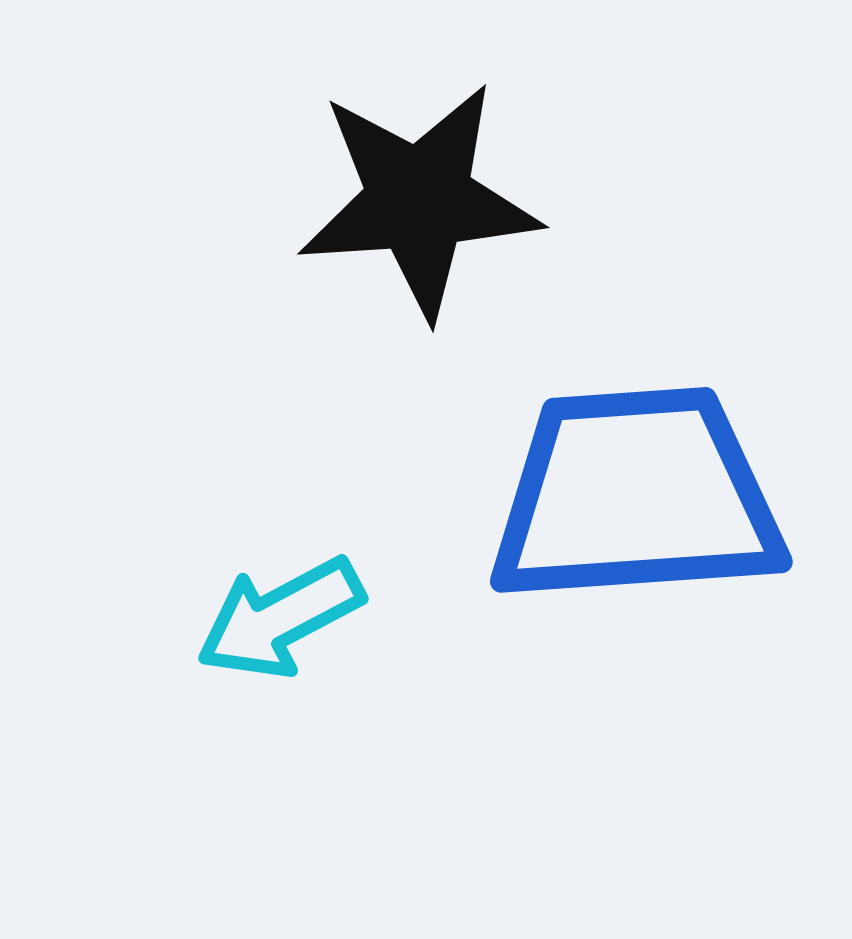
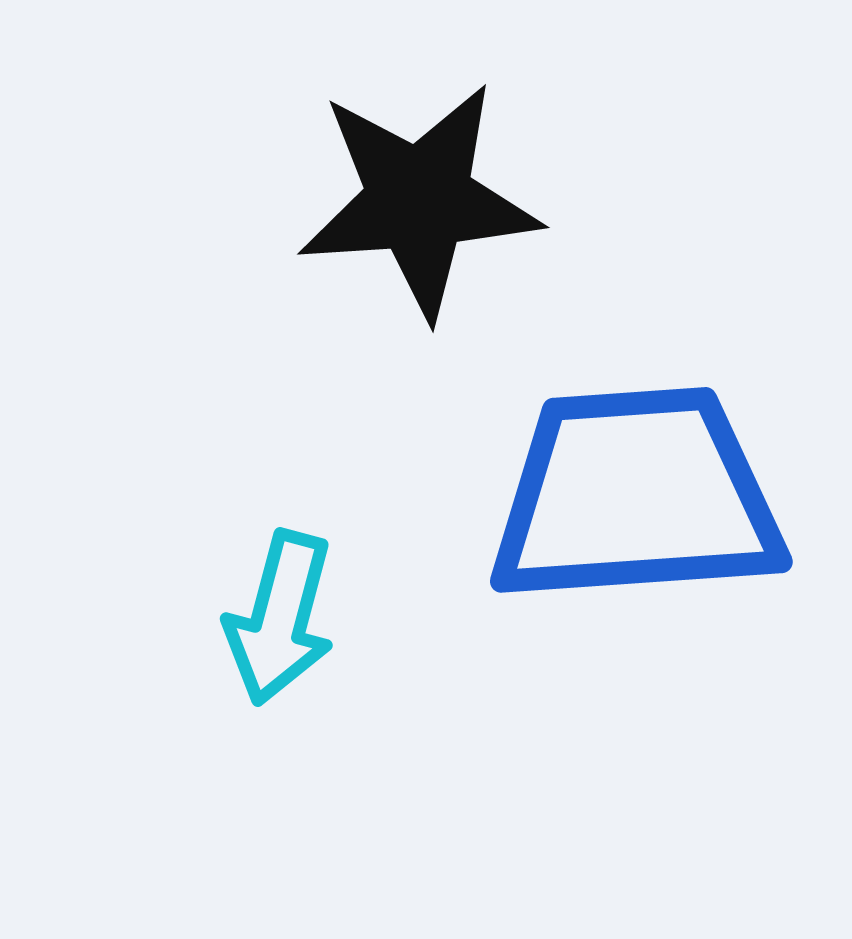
cyan arrow: rotated 47 degrees counterclockwise
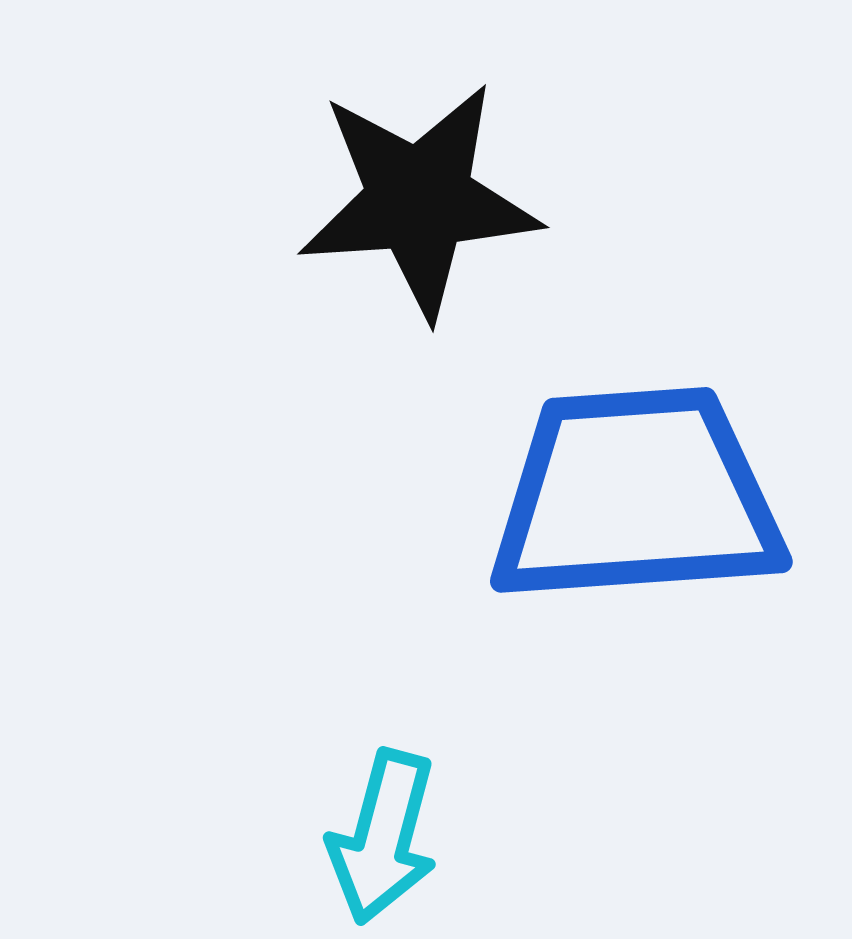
cyan arrow: moved 103 px right, 219 px down
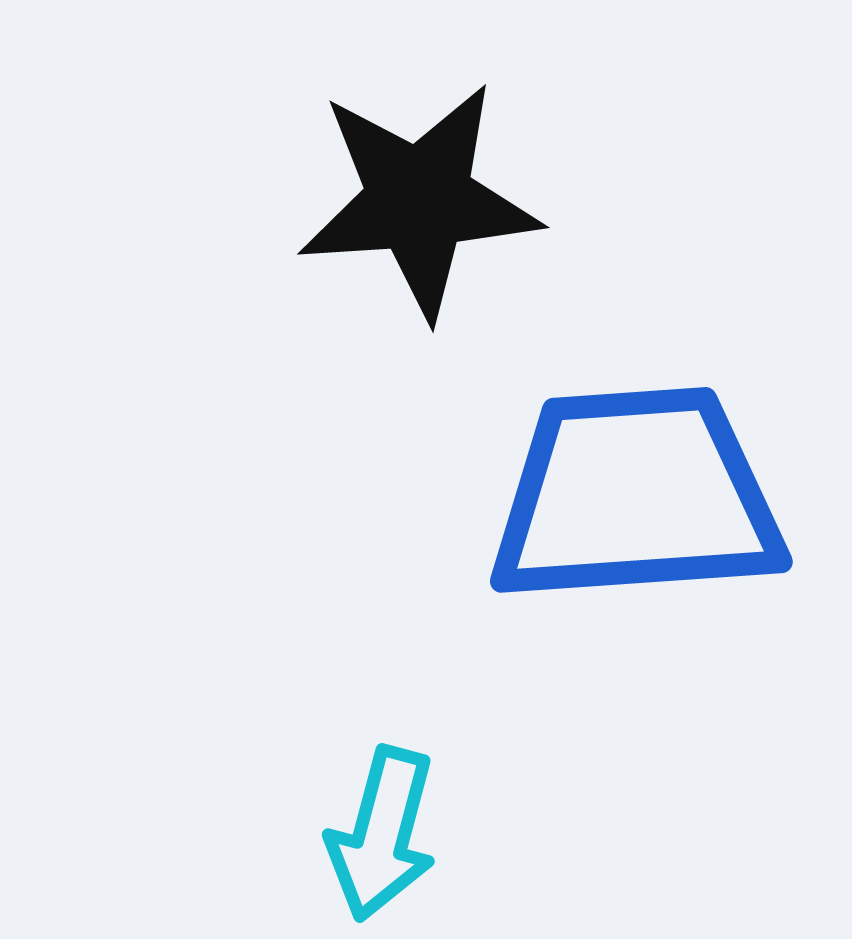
cyan arrow: moved 1 px left, 3 px up
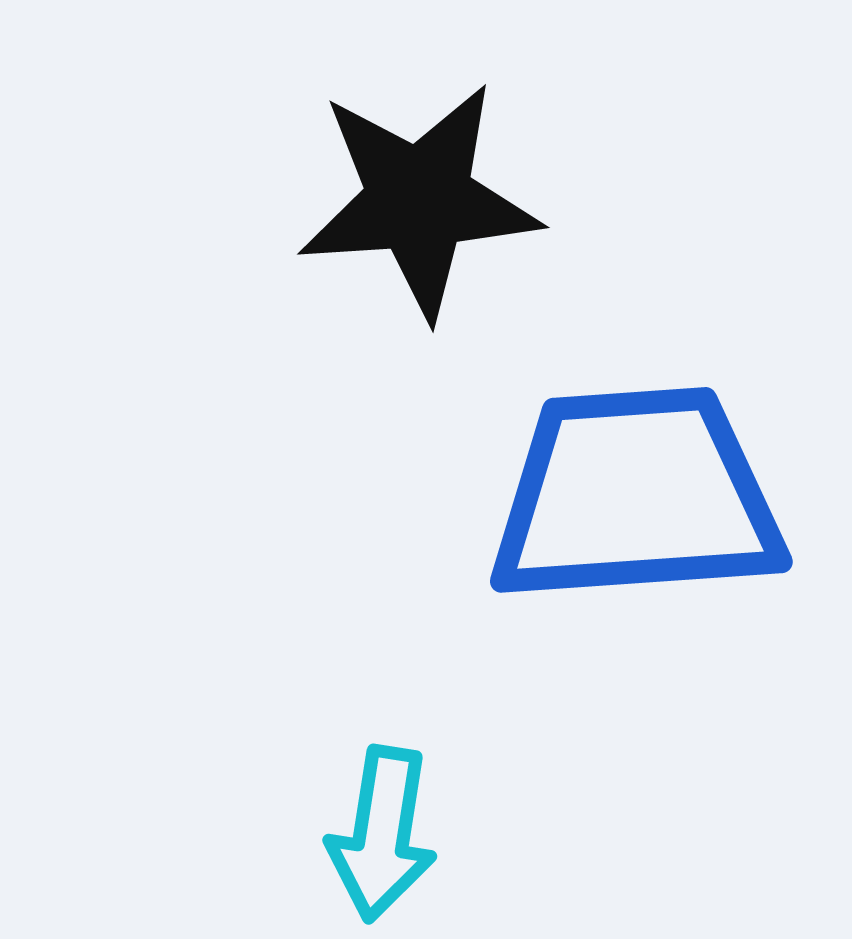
cyan arrow: rotated 6 degrees counterclockwise
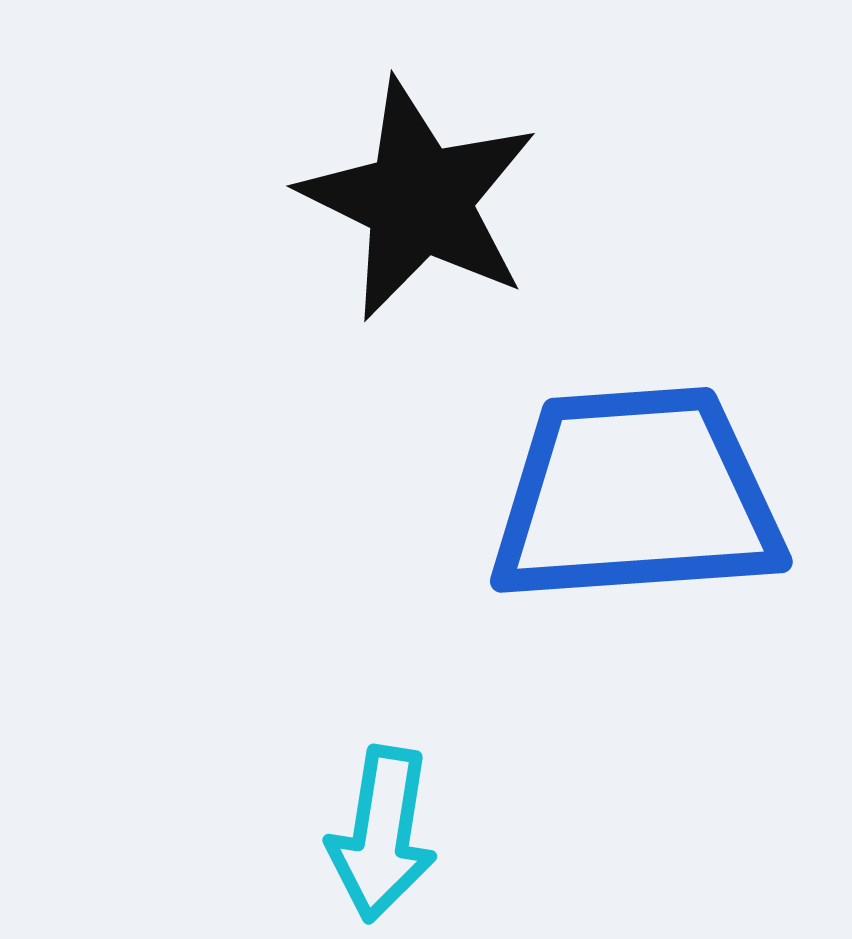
black star: rotated 30 degrees clockwise
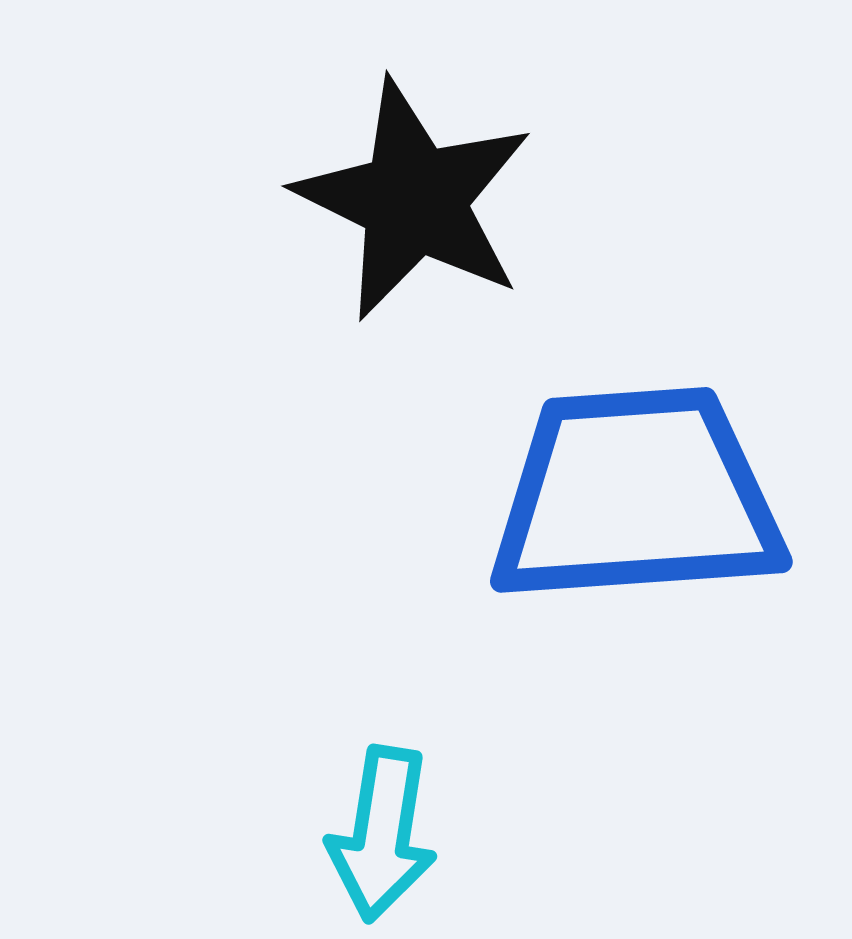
black star: moved 5 px left
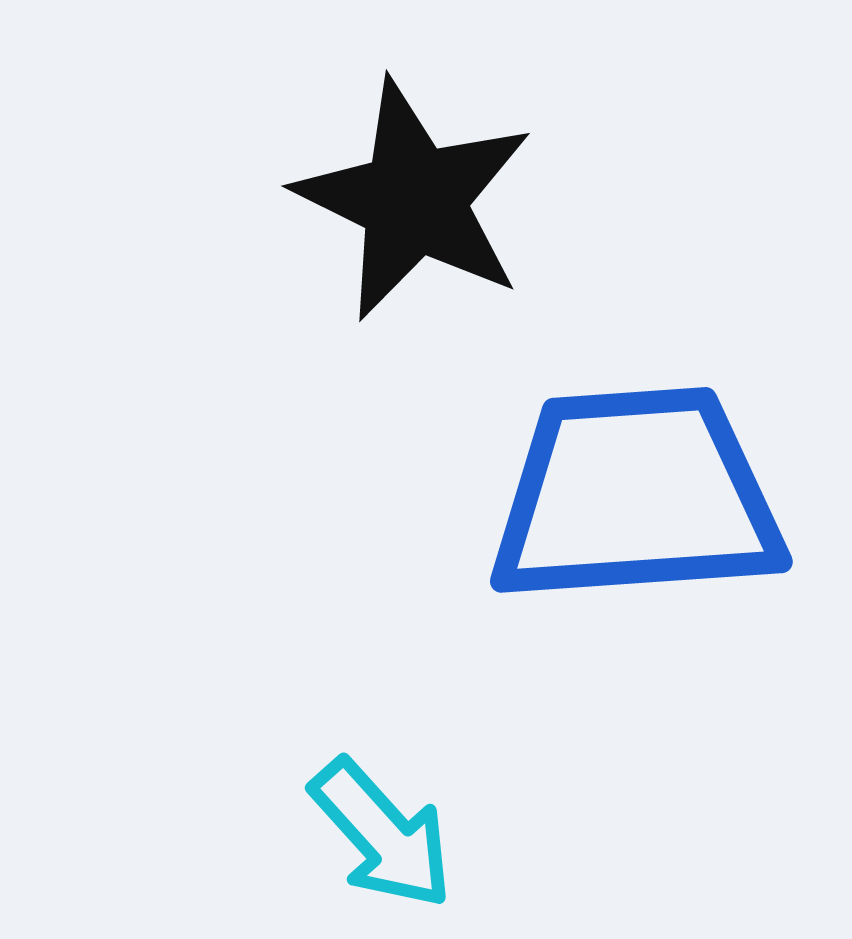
cyan arrow: rotated 51 degrees counterclockwise
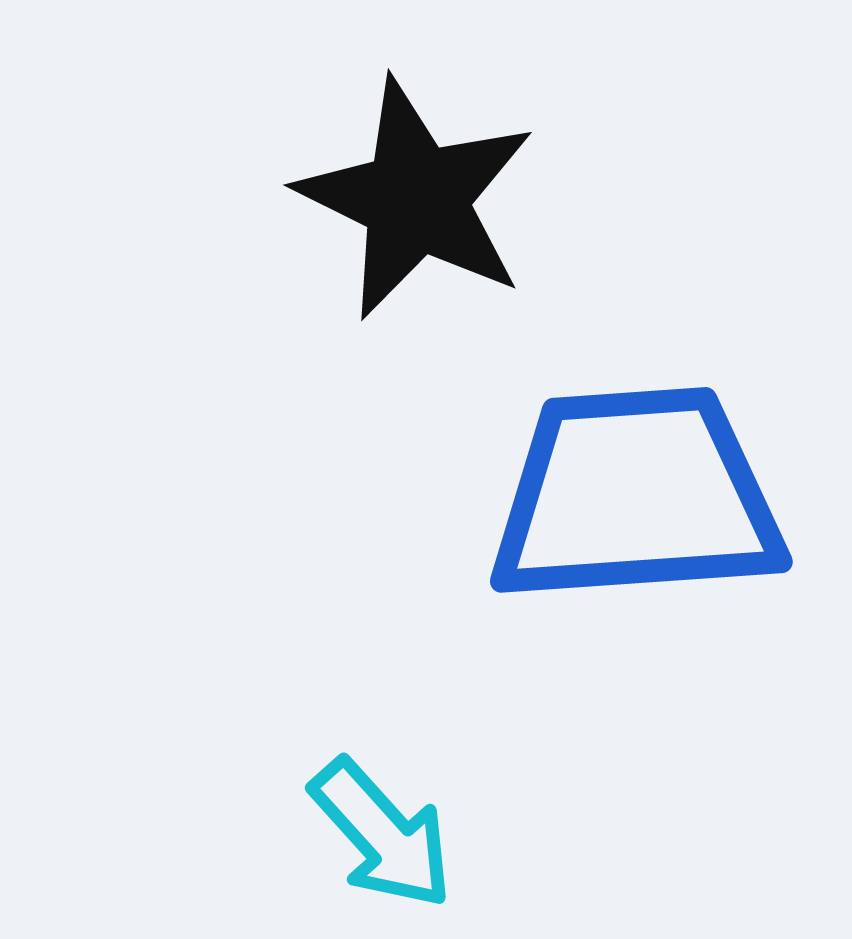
black star: moved 2 px right, 1 px up
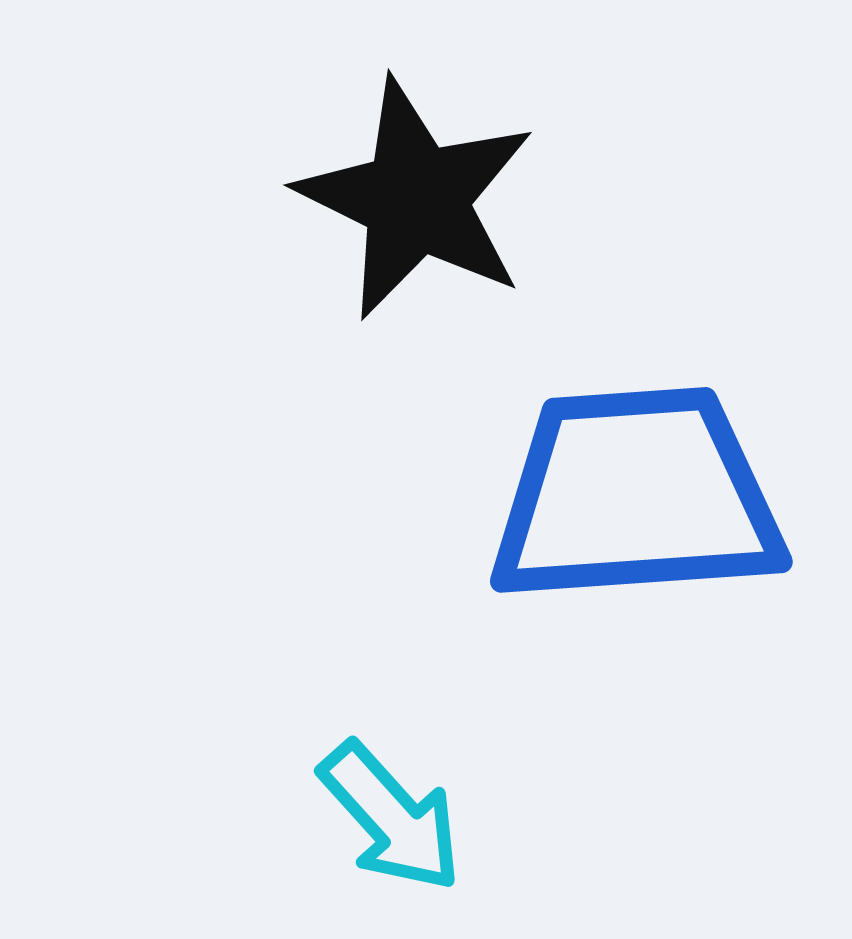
cyan arrow: moved 9 px right, 17 px up
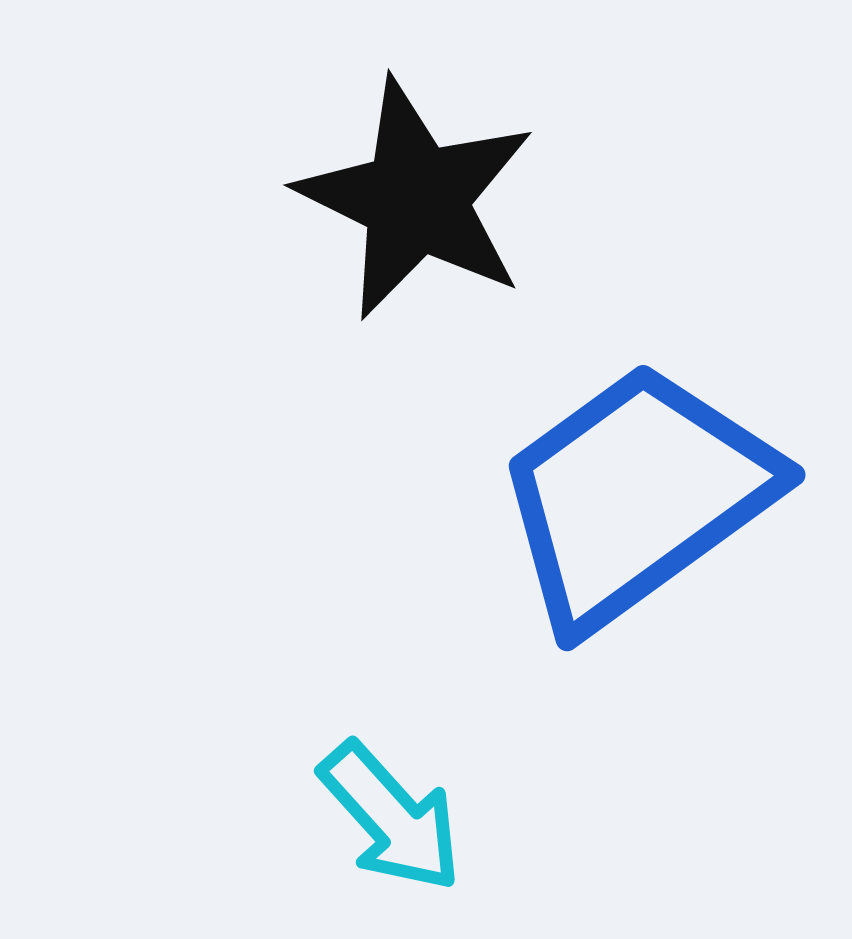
blue trapezoid: rotated 32 degrees counterclockwise
